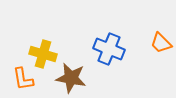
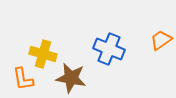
orange trapezoid: moved 3 px up; rotated 100 degrees clockwise
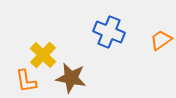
blue cross: moved 17 px up
yellow cross: moved 1 px down; rotated 28 degrees clockwise
orange L-shape: moved 3 px right, 2 px down
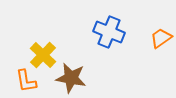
orange trapezoid: moved 2 px up
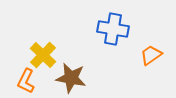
blue cross: moved 4 px right, 3 px up; rotated 12 degrees counterclockwise
orange trapezoid: moved 10 px left, 17 px down
orange L-shape: rotated 35 degrees clockwise
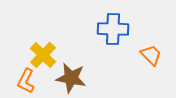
blue cross: rotated 8 degrees counterclockwise
orange trapezoid: rotated 80 degrees clockwise
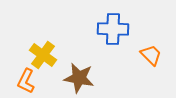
yellow cross: rotated 8 degrees counterclockwise
brown star: moved 8 px right
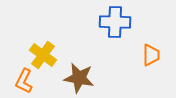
blue cross: moved 2 px right, 7 px up
orange trapezoid: rotated 45 degrees clockwise
orange L-shape: moved 2 px left
